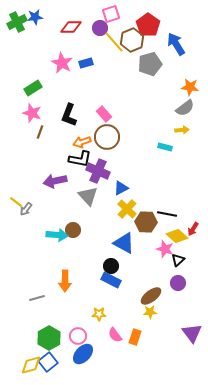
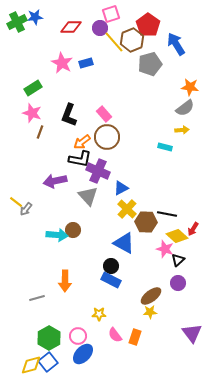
orange arrow at (82, 142): rotated 18 degrees counterclockwise
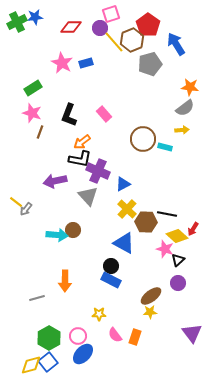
brown circle at (107, 137): moved 36 px right, 2 px down
blue triangle at (121, 188): moved 2 px right, 4 px up
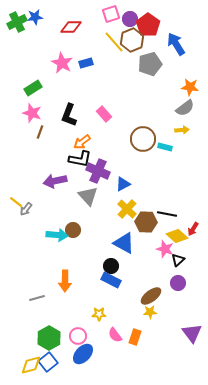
purple circle at (100, 28): moved 30 px right, 9 px up
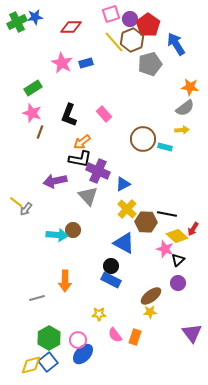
pink circle at (78, 336): moved 4 px down
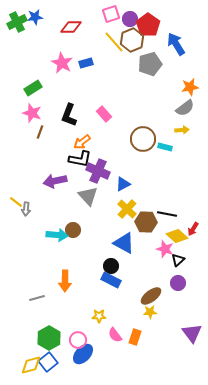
orange star at (190, 87): rotated 18 degrees counterclockwise
gray arrow at (26, 209): rotated 32 degrees counterclockwise
yellow star at (99, 314): moved 2 px down
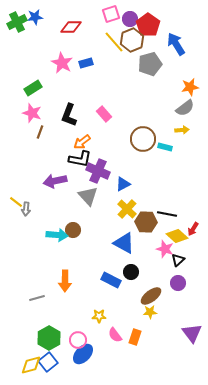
black circle at (111, 266): moved 20 px right, 6 px down
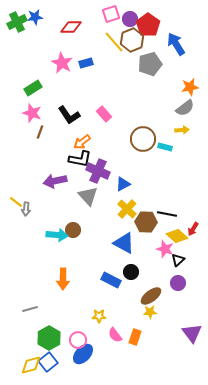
black L-shape at (69, 115): rotated 55 degrees counterclockwise
orange arrow at (65, 281): moved 2 px left, 2 px up
gray line at (37, 298): moved 7 px left, 11 px down
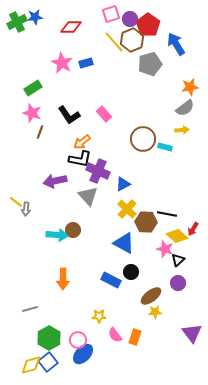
yellow star at (150, 312): moved 5 px right
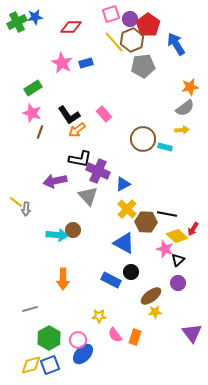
gray pentagon at (150, 64): moved 7 px left, 2 px down; rotated 10 degrees clockwise
orange arrow at (82, 142): moved 5 px left, 12 px up
blue square at (48, 362): moved 2 px right, 3 px down; rotated 18 degrees clockwise
